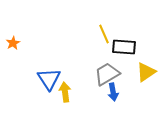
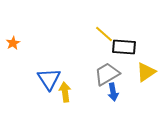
yellow line: rotated 24 degrees counterclockwise
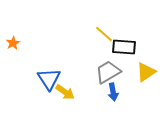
gray trapezoid: moved 1 px right, 2 px up
yellow arrow: rotated 132 degrees clockwise
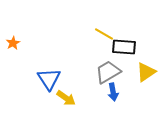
yellow line: rotated 12 degrees counterclockwise
yellow arrow: moved 1 px right, 6 px down
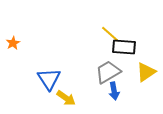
yellow line: moved 6 px right; rotated 12 degrees clockwise
blue arrow: moved 1 px right, 1 px up
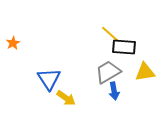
yellow triangle: moved 1 px left; rotated 25 degrees clockwise
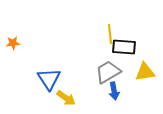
yellow line: rotated 42 degrees clockwise
orange star: rotated 24 degrees clockwise
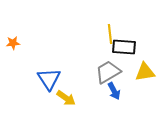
blue arrow: rotated 18 degrees counterclockwise
